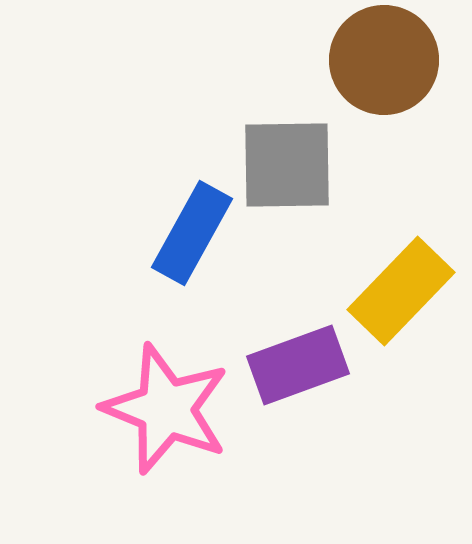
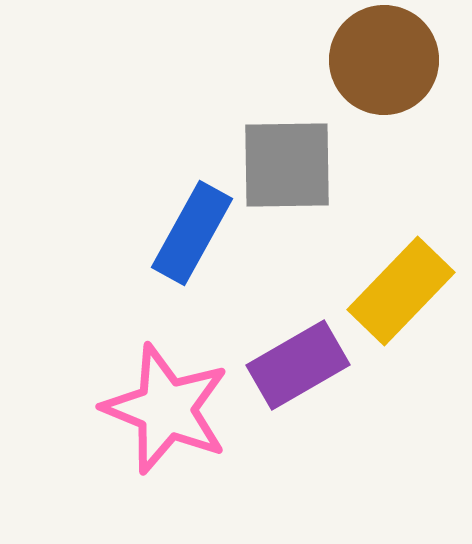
purple rectangle: rotated 10 degrees counterclockwise
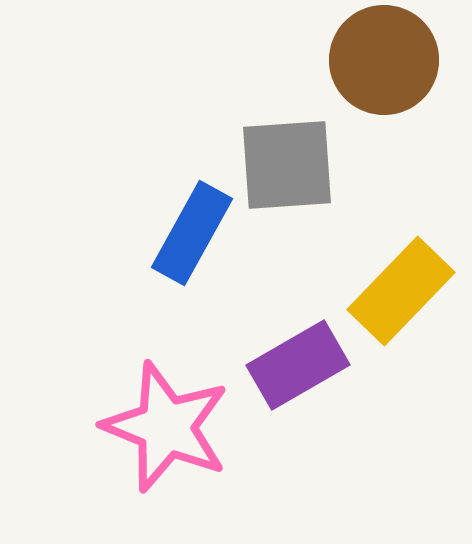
gray square: rotated 3 degrees counterclockwise
pink star: moved 18 px down
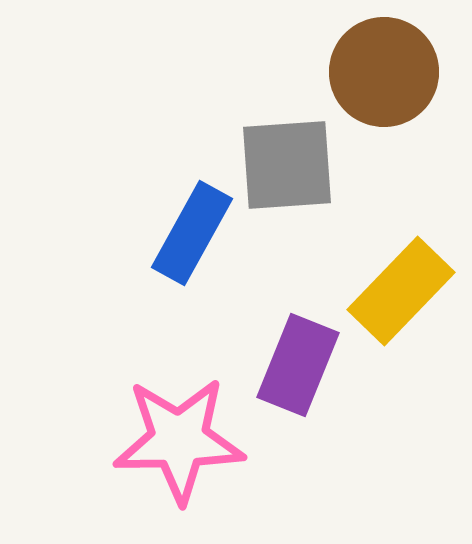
brown circle: moved 12 px down
purple rectangle: rotated 38 degrees counterclockwise
pink star: moved 13 px right, 13 px down; rotated 23 degrees counterclockwise
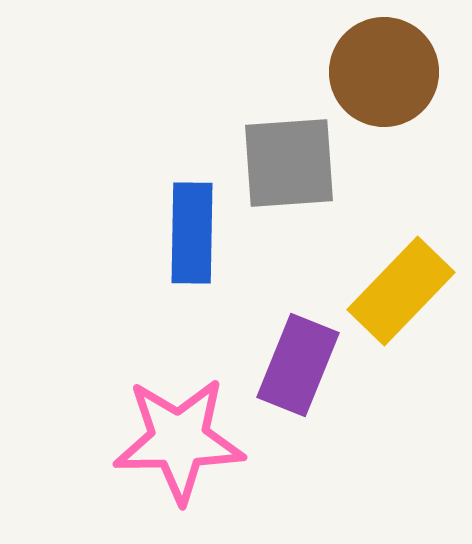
gray square: moved 2 px right, 2 px up
blue rectangle: rotated 28 degrees counterclockwise
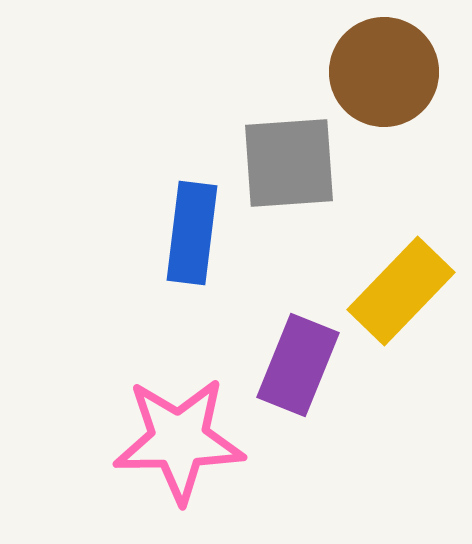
blue rectangle: rotated 6 degrees clockwise
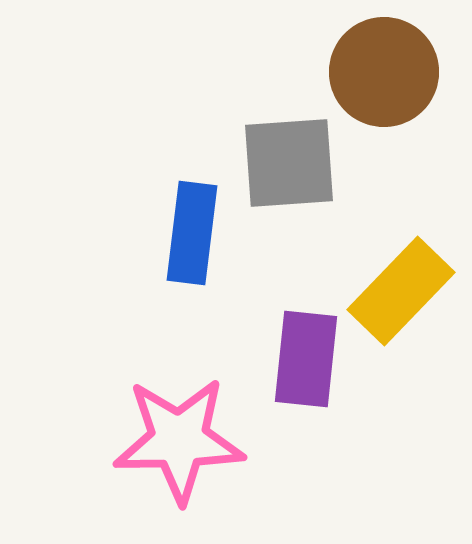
purple rectangle: moved 8 px right, 6 px up; rotated 16 degrees counterclockwise
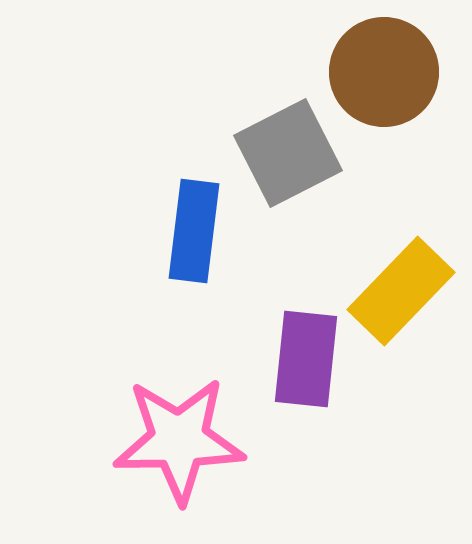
gray square: moved 1 px left, 10 px up; rotated 23 degrees counterclockwise
blue rectangle: moved 2 px right, 2 px up
